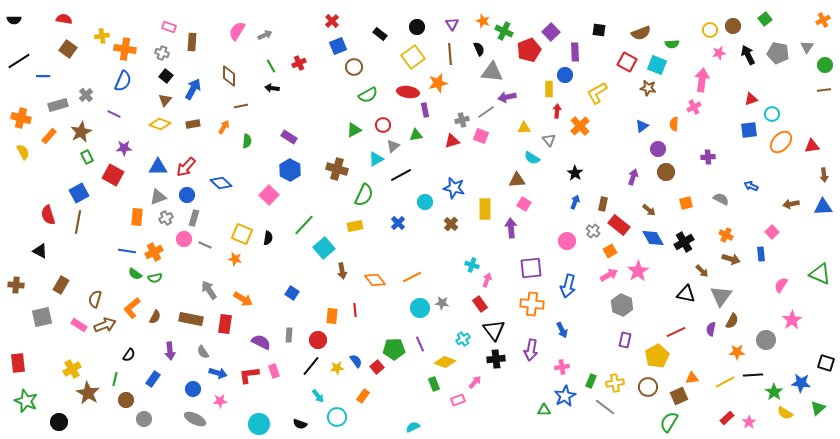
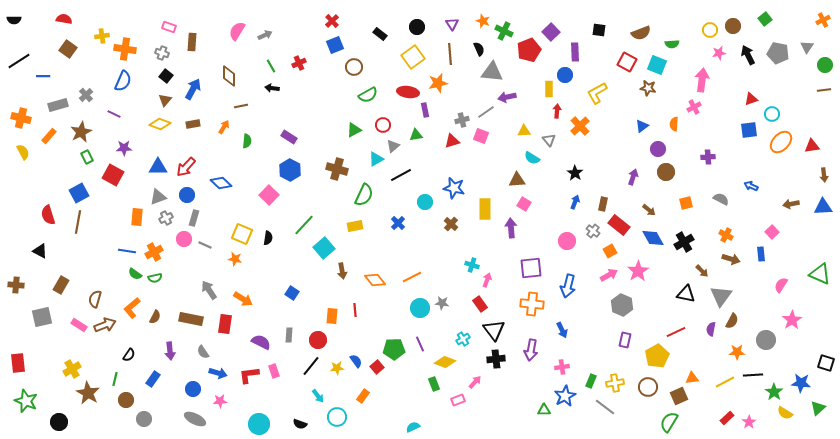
blue square at (338, 46): moved 3 px left, 1 px up
yellow triangle at (524, 128): moved 3 px down
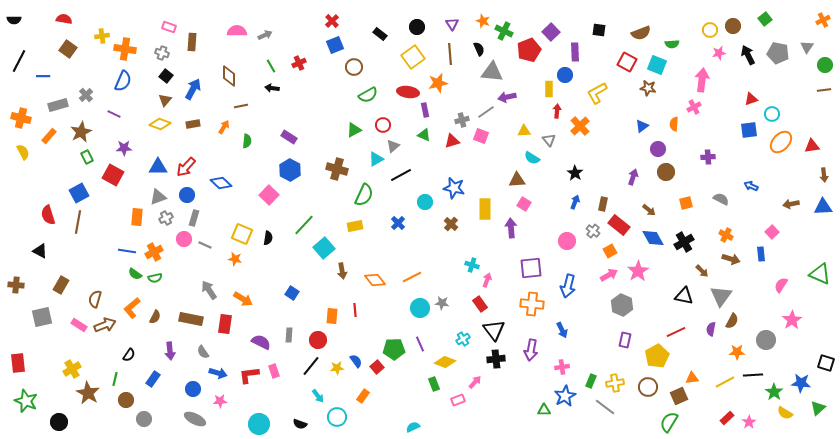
pink semicircle at (237, 31): rotated 60 degrees clockwise
black line at (19, 61): rotated 30 degrees counterclockwise
green triangle at (416, 135): moved 8 px right; rotated 32 degrees clockwise
black triangle at (686, 294): moved 2 px left, 2 px down
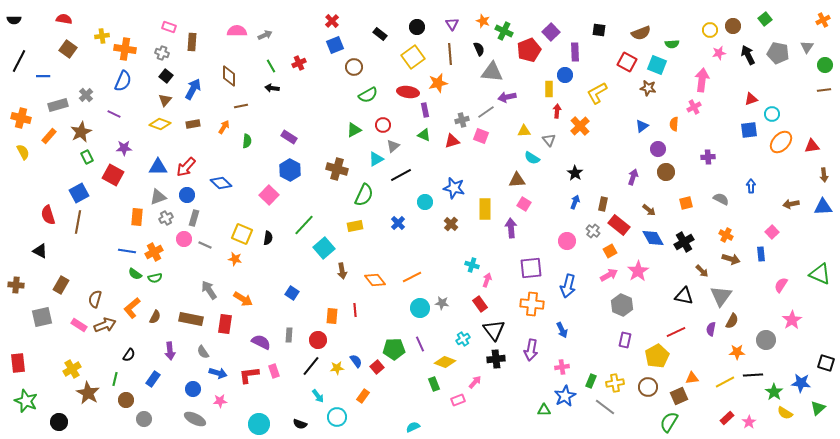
blue arrow at (751, 186): rotated 64 degrees clockwise
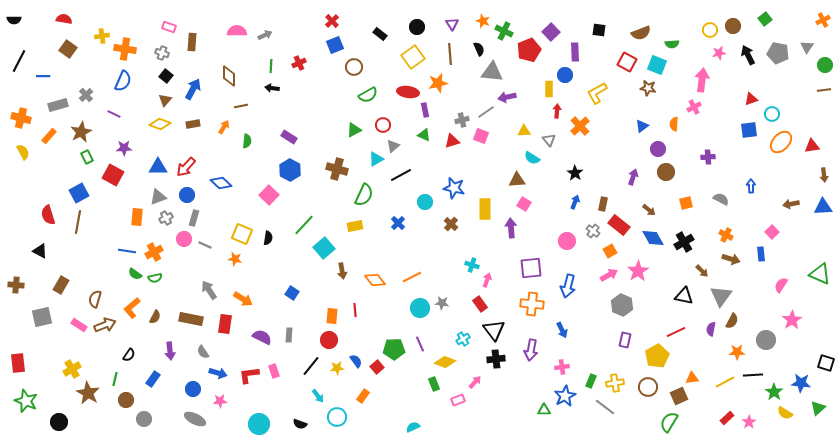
green line at (271, 66): rotated 32 degrees clockwise
red circle at (318, 340): moved 11 px right
purple semicircle at (261, 342): moved 1 px right, 5 px up
